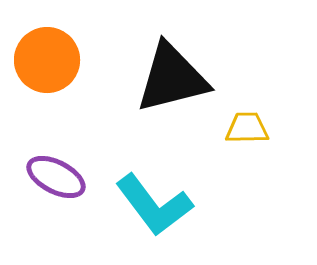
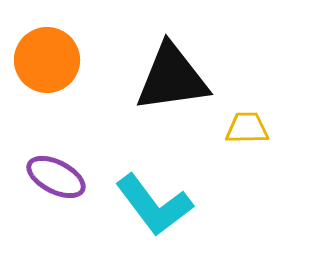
black triangle: rotated 6 degrees clockwise
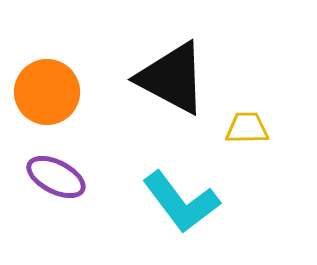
orange circle: moved 32 px down
black triangle: rotated 36 degrees clockwise
cyan L-shape: moved 27 px right, 3 px up
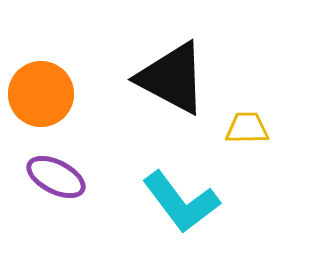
orange circle: moved 6 px left, 2 px down
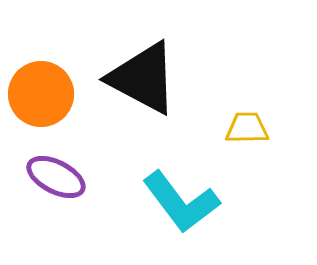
black triangle: moved 29 px left
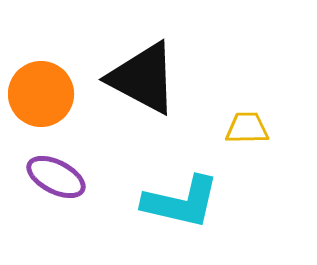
cyan L-shape: rotated 40 degrees counterclockwise
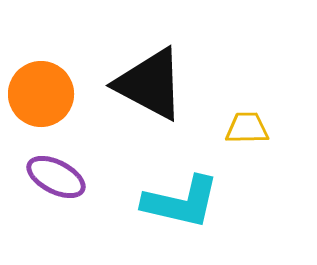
black triangle: moved 7 px right, 6 px down
